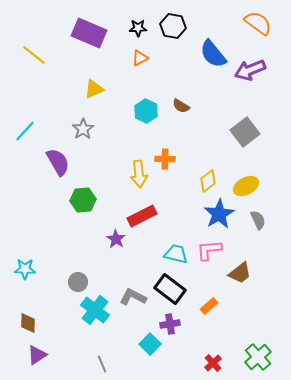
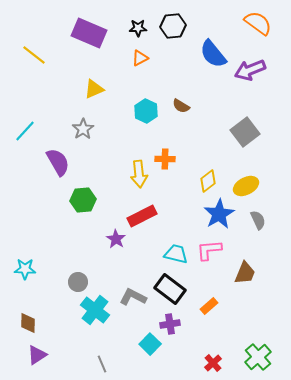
black hexagon: rotated 15 degrees counterclockwise
brown trapezoid: moved 5 px right; rotated 30 degrees counterclockwise
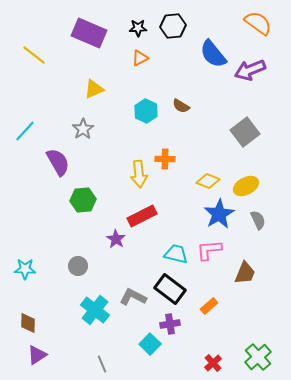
yellow diamond: rotated 60 degrees clockwise
gray circle: moved 16 px up
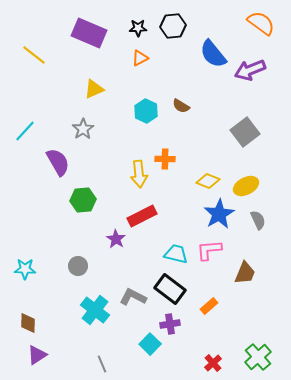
orange semicircle: moved 3 px right
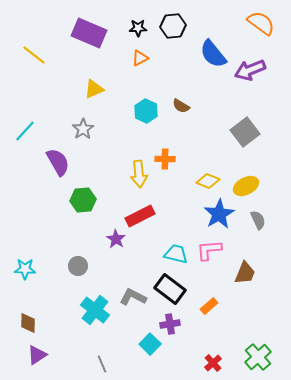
red rectangle: moved 2 px left
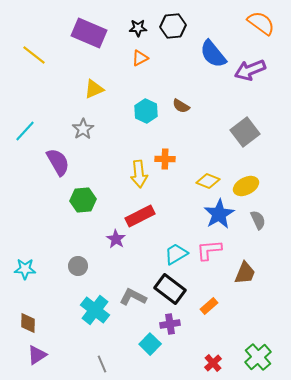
cyan trapezoid: rotated 45 degrees counterclockwise
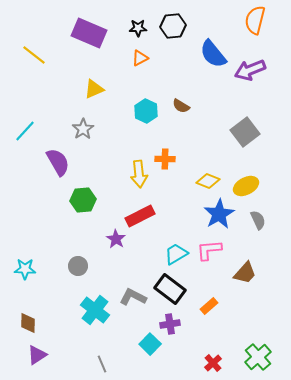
orange semicircle: moved 6 px left, 3 px up; rotated 112 degrees counterclockwise
brown trapezoid: rotated 20 degrees clockwise
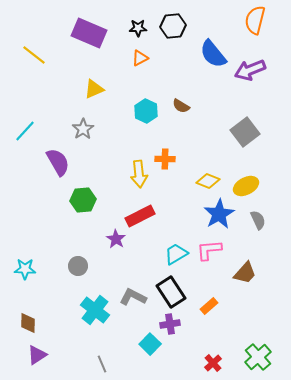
black rectangle: moved 1 px right, 3 px down; rotated 20 degrees clockwise
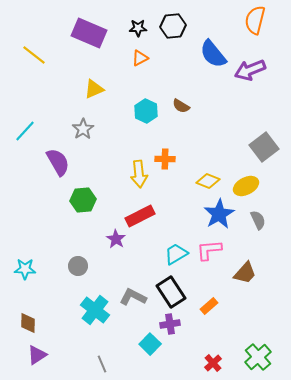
gray square: moved 19 px right, 15 px down
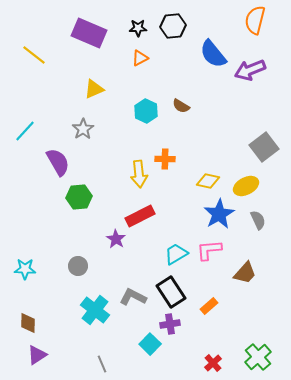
yellow diamond: rotated 10 degrees counterclockwise
green hexagon: moved 4 px left, 3 px up
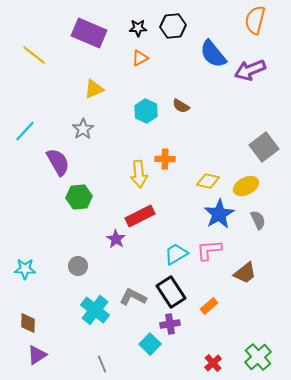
brown trapezoid: rotated 10 degrees clockwise
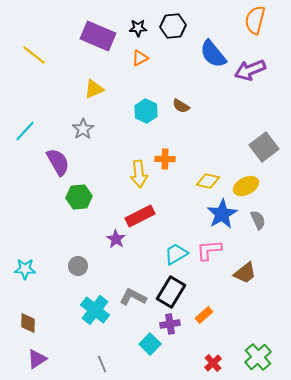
purple rectangle: moved 9 px right, 3 px down
blue star: moved 3 px right
black rectangle: rotated 64 degrees clockwise
orange rectangle: moved 5 px left, 9 px down
purple triangle: moved 4 px down
